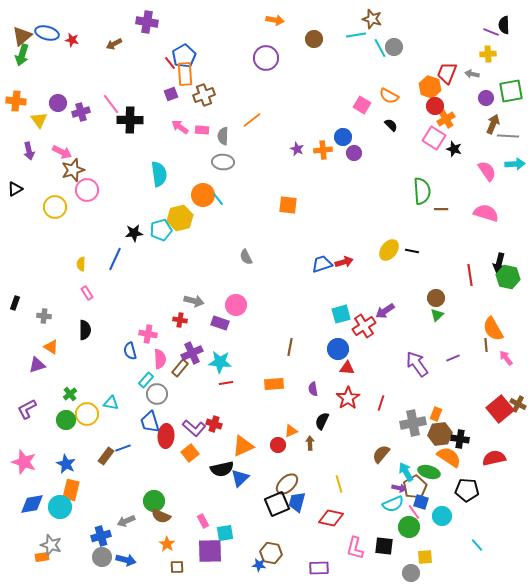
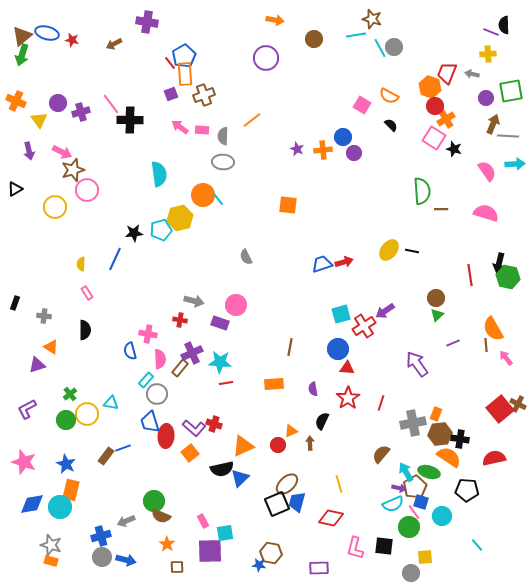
orange cross at (16, 101): rotated 18 degrees clockwise
purple line at (453, 358): moved 15 px up
orange rectangle at (42, 557): moved 9 px right, 4 px down; rotated 24 degrees clockwise
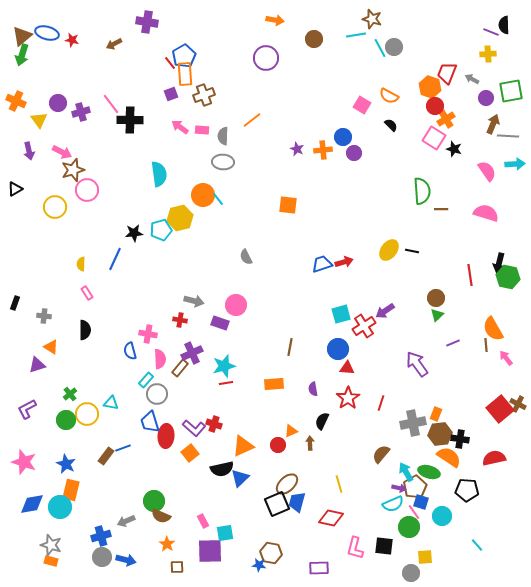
gray arrow at (472, 74): moved 5 px down; rotated 16 degrees clockwise
cyan star at (220, 362): moved 4 px right, 4 px down; rotated 20 degrees counterclockwise
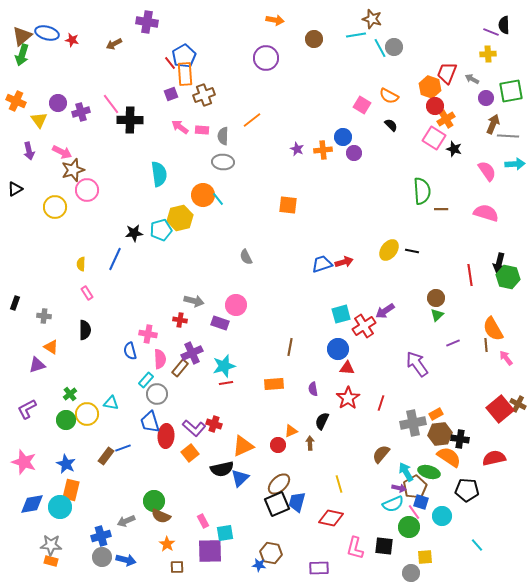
orange rectangle at (436, 414): rotated 40 degrees clockwise
brown ellipse at (287, 484): moved 8 px left
gray star at (51, 545): rotated 15 degrees counterclockwise
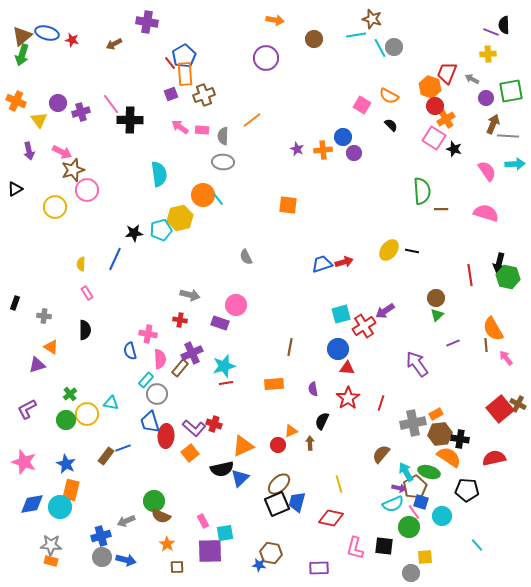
gray arrow at (194, 301): moved 4 px left, 6 px up
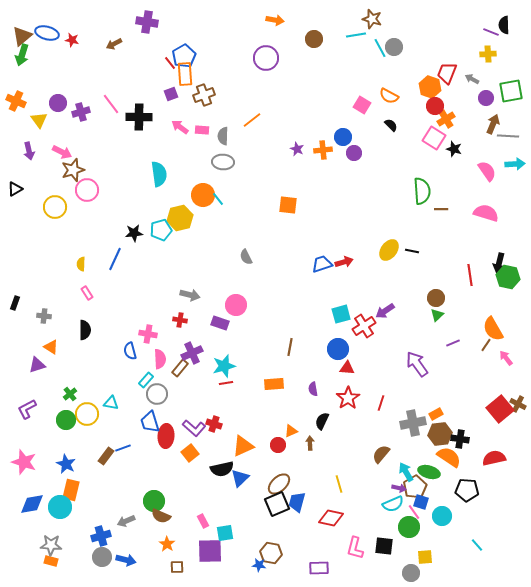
black cross at (130, 120): moved 9 px right, 3 px up
brown line at (486, 345): rotated 40 degrees clockwise
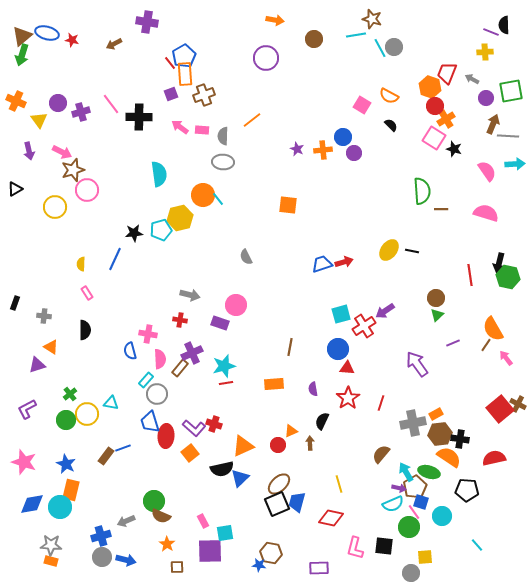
yellow cross at (488, 54): moved 3 px left, 2 px up
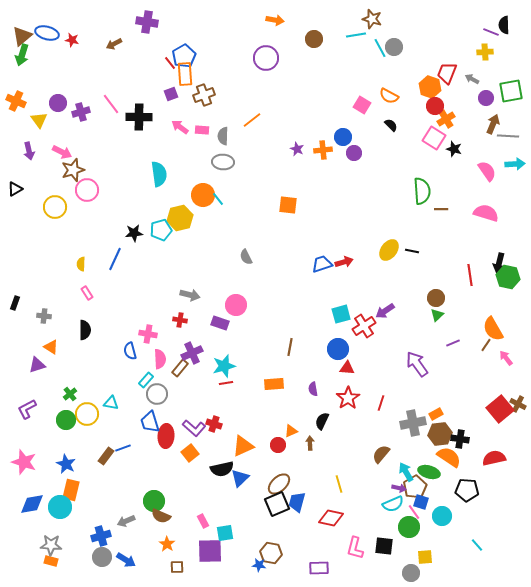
blue arrow at (126, 560): rotated 18 degrees clockwise
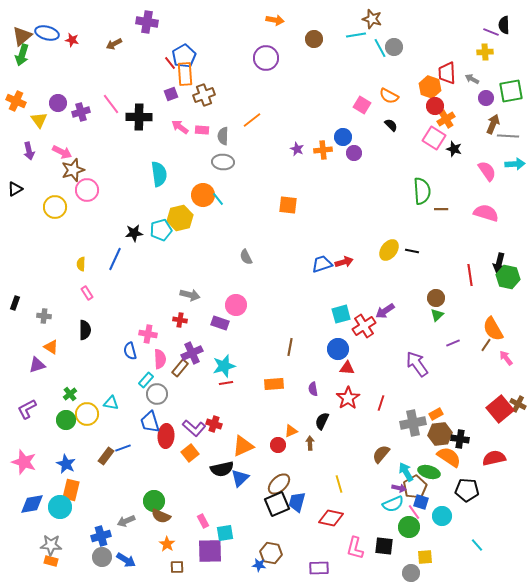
red trapezoid at (447, 73): rotated 25 degrees counterclockwise
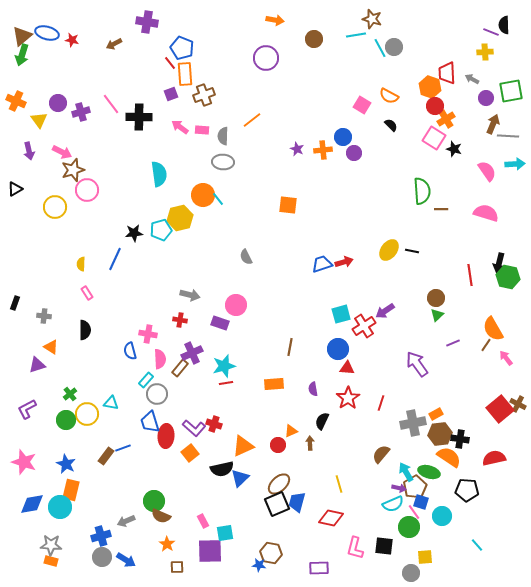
blue pentagon at (184, 56): moved 2 px left, 8 px up; rotated 20 degrees counterclockwise
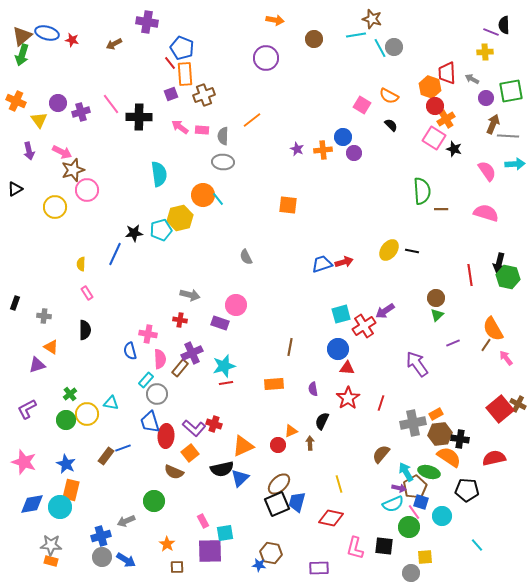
blue line at (115, 259): moved 5 px up
brown semicircle at (161, 516): moved 13 px right, 44 px up
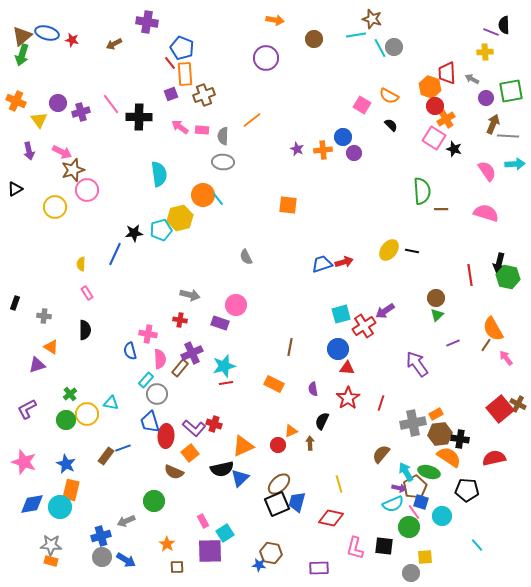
orange rectangle at (274, 384): rotated 30 degrees clockwise
cyan square at (225, 533): rotated 24 degrees counterclockwise
